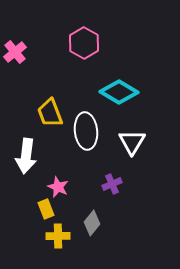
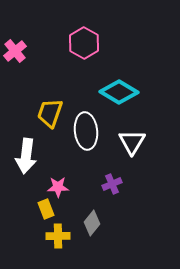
pink cross: moved 1 px up
yellow trapezoid: rotated 40 degrees clockwise
pink star: rotated 25 degrees counterclockwise
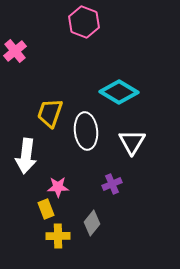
pink hexagon: moved 21 px up; rotated 8 degrees counterclockwise
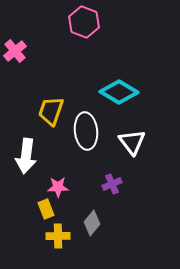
yellow trapezoid: moved 1 px right, 2 px up
white triangle: rotated 8 degrees counterclockwise
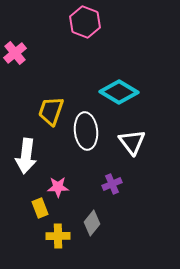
pink hexagon: moved 1 px right
pink cross: moved 2 px down
yellow rectangle: moved 6 px left, 1 px up
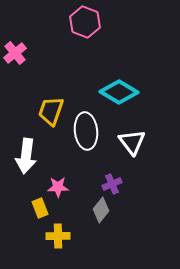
gray diamond: moved 9 px right, 13 px up
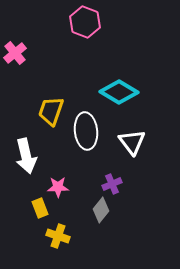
white arrow: rotated 20 degrees counterclockwise
yellow cross: rotated 20 degrees clockwise
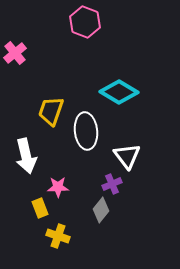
white triangle: moved 5 px left, 14 px down
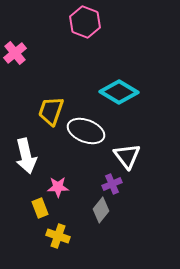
white ellipse: rotated 63 degrees counterclockwise
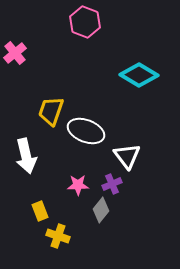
cyan diamond: moved 20 px right, 17 px up
pink star: moved 20 px right, 2 px up
yellow rectangle: moved 3 px down
